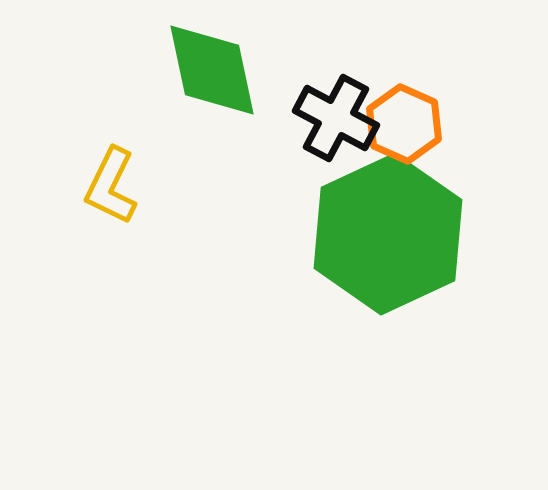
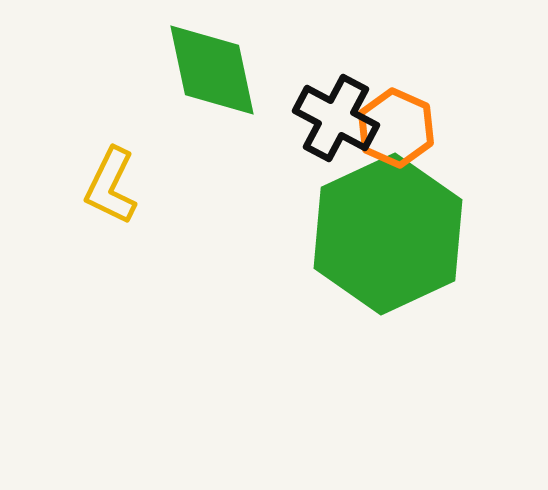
orange hexagon: moved 8 px left, 4 px down
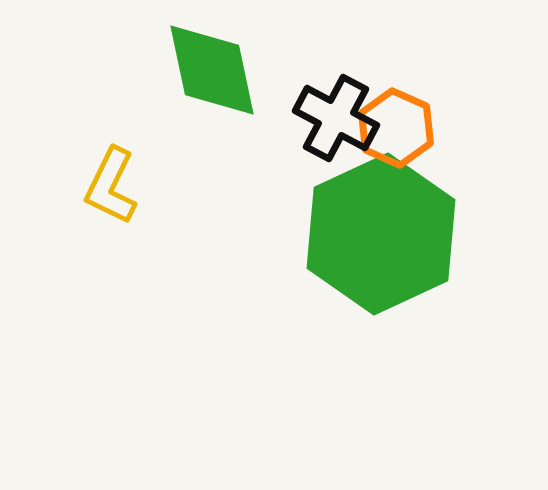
green hexagon: moved 7 px left
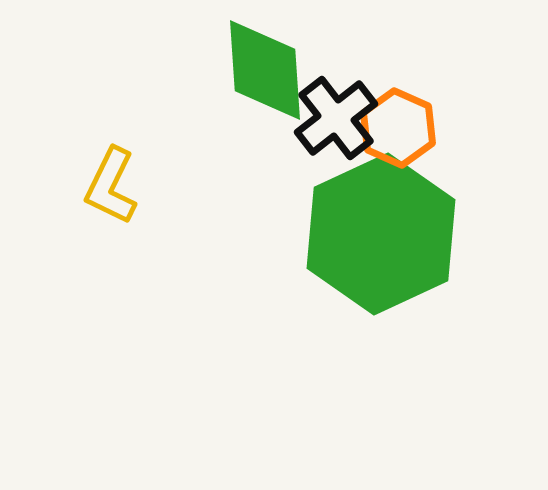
green diamond: moved 53 px right; rotated 8 degrees clockwise
black cross: rotated 24 degrees clockwise
orange hexagon: moved 2 px right
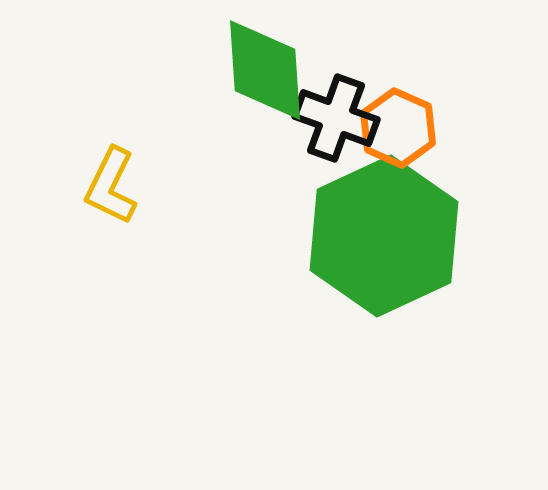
black cross: rotated 32 degrees counterclockwise
green hexagon: moved 3 px right, 2 px down
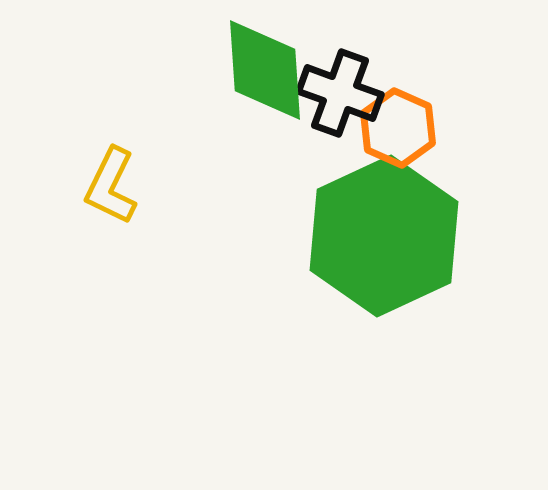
black cross: moved 4 px right, 25 px up
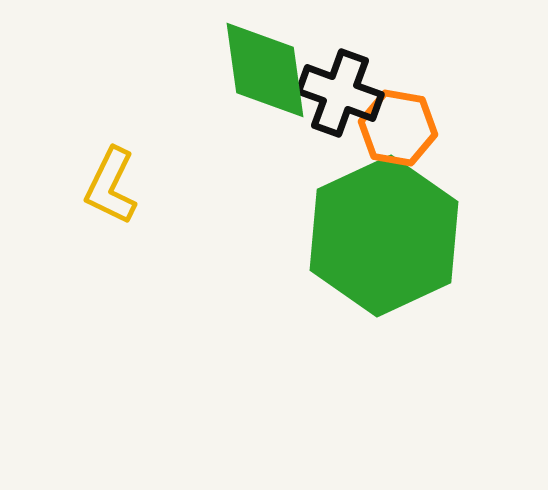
green diamond: rotated 4 degrees counterclockwise
orange hexagon: rotated 14 degrees counterclockwise
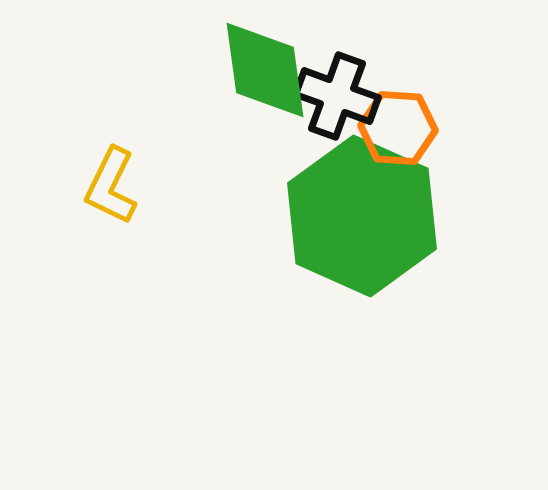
black cross: moved 3 px left, 3 px down
orange hexagon: rotated 6 degrees counterclockwise
green hexagon: moved 22 px left, 20 px up; rotated 11 degrees counterclockwise
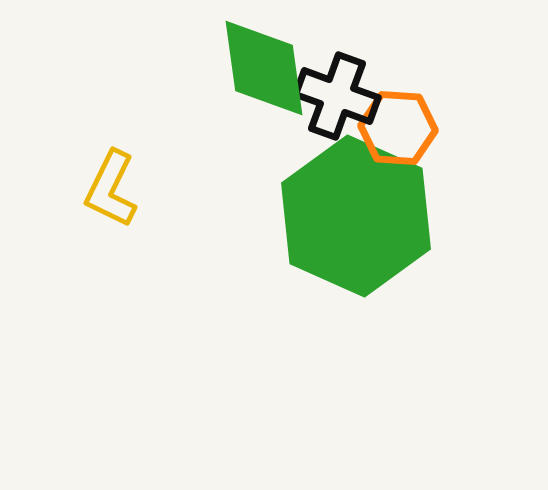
green diamond: moved 1 px left, 2 px up
yellow L-shape: moved 3 px down
green hexagon: moved 6 px left
